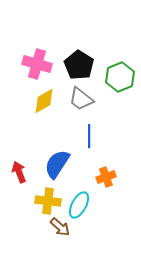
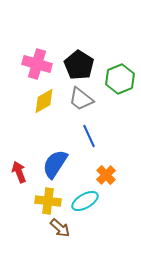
green hexagon: moved 2 px down
blue line: rotated 25 degrees counterclockwise
blue semicircle: moved 2 px left
orange cross: moved 2 px up; rotated 24 degrees counterclockwise
cyan ellipse: moved 6 px right, 4 px up; rotated 32 degrees clockwise
brown arrow: moved 1 px down
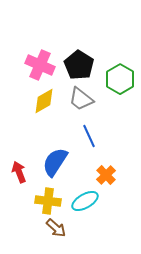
pink cross: moved 3 px right, 1 px down; rotated 8 degrees clockwise
green hexagon: rotated 8 degrees counterclockwise
blue semicircle: moved 2 px up
brown arrow: moved 4 px left
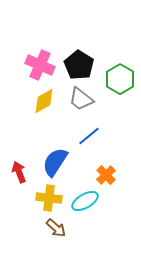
blue line: rotated 75 degrees clockwise
yellow cross: moved 1 px right, 3 px up
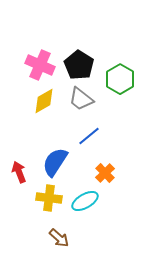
orange cross: moved 1 px left, 2 px up
brown arrow: moved 3 px right, 10 px down
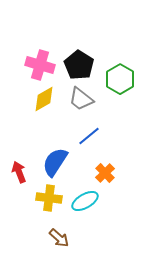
pink cross: rotated 8 degrees counterclockwise
yellow diamond: moved 2 px up
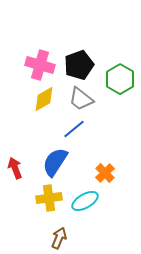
black pentagon: rotated 20 degrees clockwise
blue line: moved 15 px left, 7 px up
red arrow: moved 4 px left, 4 px up
yellow cross: rotated 15 degrees counterclockwise
brown arrow: rotated 110 degrees counterclockwise
